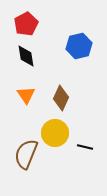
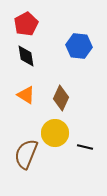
blue hexagon: rotated 20 degrees clockwise
orange triangle: rotated 24 degrees counterclockwise
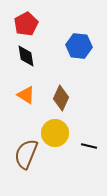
black line: moved 4 px right, 1 px up
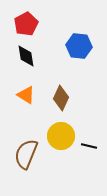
yellow circle: moved 6 px right, 3 px down
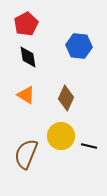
black diamond: moved 2 px right, 1 px down
brown diamond: moved 5 px right
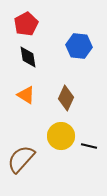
brown semicircle: moved 5 px left, 5 px down; rotated 20 degrees clockwise
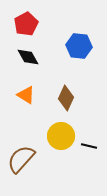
black diamond: rotated 20 degrees counterclockwise
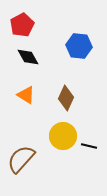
red pentagon: moved 4 px left, 1 px down
yellow circle: moved 2 px right
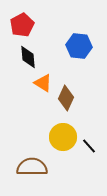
black diamond: rotated 25 degrees clockwise
orange triangle: moved 17 px right, 12 px up
yellow circle: moved 1 px down
black line: rotated 35 degrees clockwise
brown semicircle: moved 11 px right, 8 px down; rotated 48 degrees clockwise
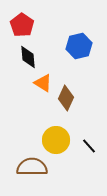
red pentagon: rotated 10 degrees counterclockwise
blue hexagon: rotated 20 degrees counterclockwise
yellow circle: moved 7 px left, 3 px down
